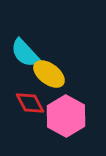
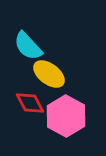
cyan semicircle: moved 3 px right, 7 px up
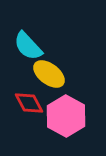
red diamond: moved 1 px left
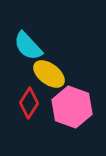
red diamond: rotated 60 degrees clockwise
pink hexagon: moved 6 px right, 9 px up; rotated 9 degrees counterclockwise
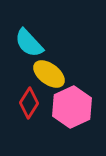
cyan semicircle: moved 1 px right, 3 px up
pink hexagon: rotated 15 degrees clockwise
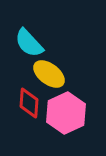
red diamond: rotated 28 degrees counterclockwise
pink hexagon: moved 6 px left, 6 px down
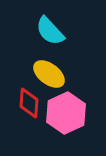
cyan semicircle: moved 21 px right, 12 px up
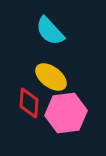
yellow ellipse: moved 2 px right, 3 px down
pink hexagon: rotated 18 degrees clockwise
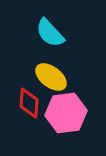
cyan semicircle: moved 2 px down
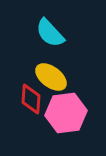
red diamond: moved 2 px right, 4 px up
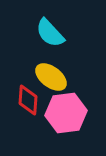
red diamond: moved 3 px left, 1 px down
